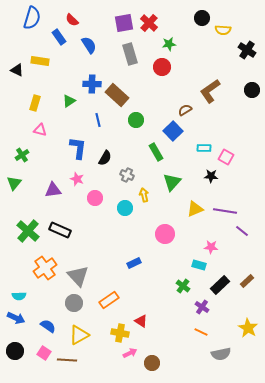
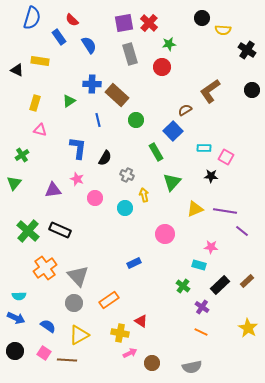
gray semicircle at (221, 354): moved 29 px left, 13 px down
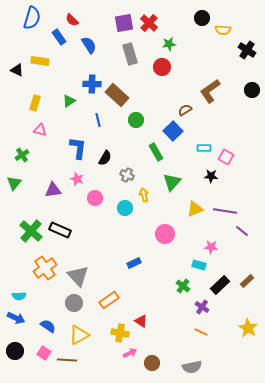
green cross at (28, 231): moved 3 px right
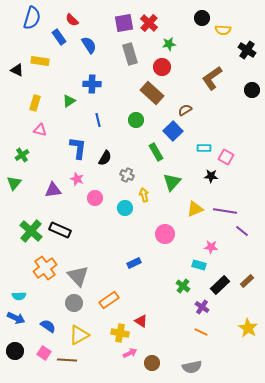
brown L-shape at (210, 91): moved 2 px right, 13 px up
brown rectangle at (117, 95): moved 35 px right, 2 px up
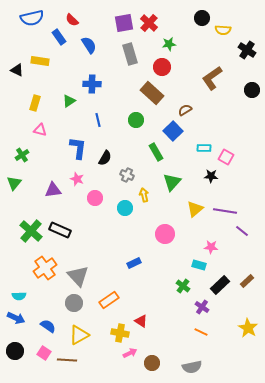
blue semicircle at (32, 18): rotated 60 degrees clockwise
yellow triangle at (195, 209): rotated 18 degrees counterclockwise
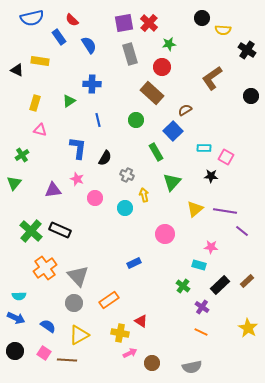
black circle at (252, 90): moved 1 px left, 6 px down
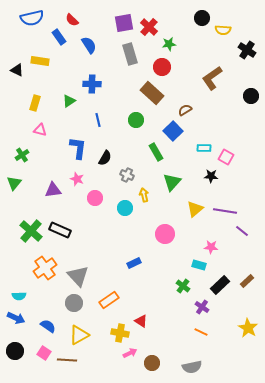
red cross at (149, 23): moved 4 px down
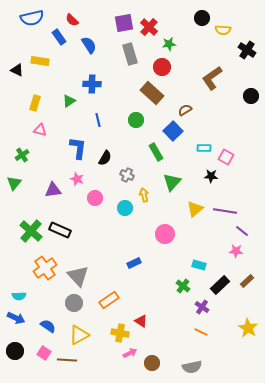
pink star at (211, 247): moved 25 px right, 4 px down
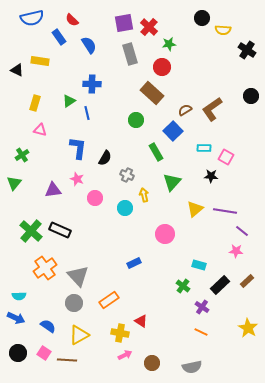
brown L-shape at (212, 78): moved 31 px down
blue line at (98, 120): moved 11 px left, 7 px up
black circle at (15, 351): moved 3 px right, 2 px down
pink arrow at (130, 353): moved 5 px left, 2 px down
